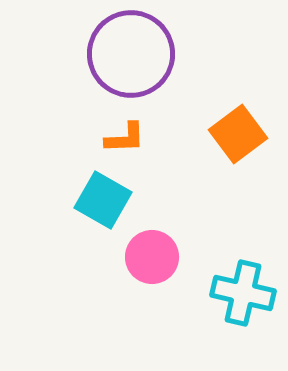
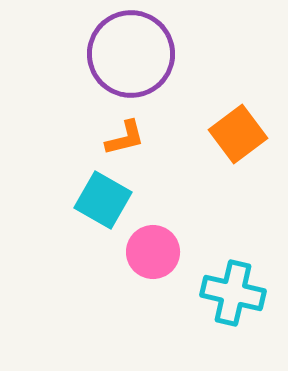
orange L-shape: rotated 12 degrees counterclockwise
pink circle: moved 1 px right, 5 px up
cyan cross: moved 10 px left
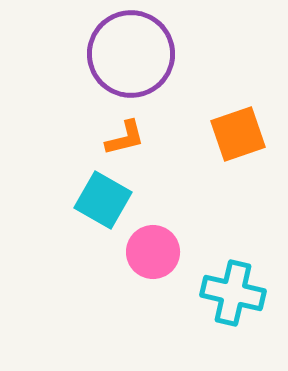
orange square: rotated 18 degrees clockwise
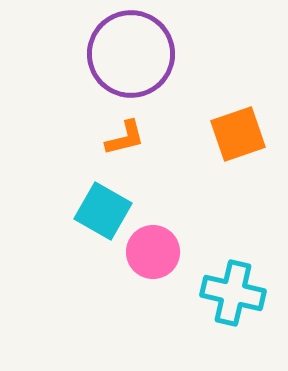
cyan square: moved 11 px down
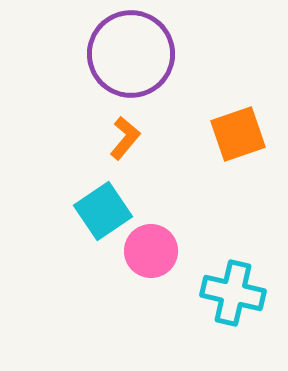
orange L-shape: rotated 36 degrees counterclockwise
cyan square: rotated 26 degrees clockwise
pink circle: moved 2 px left, 1 px up
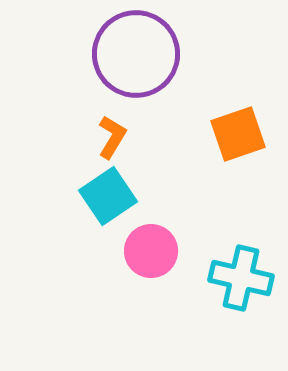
purple circle: moved 5 px right
orange L-shape: moved 13 px left, 1 px up; rotated 9 degrees counterclockwise
cyan square: moved 5 px right, 15 px up
cyan cross: moved 8 px right, 15 px up
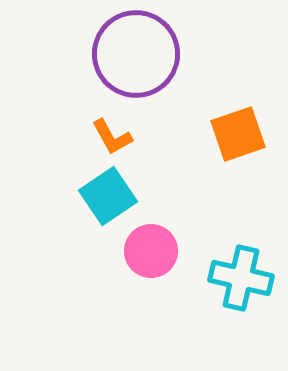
orange L-shape: rotated 120 degrees clockwise
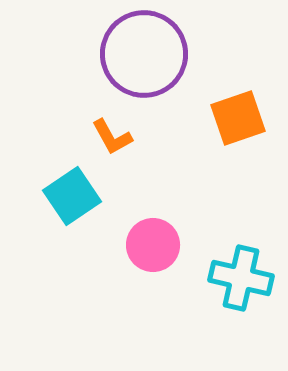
purple circle: moved 8 px right
orange square: moved 16 px up
cyan square: moved 36 px left
pink circle: moved 2 px right, 6 px up
